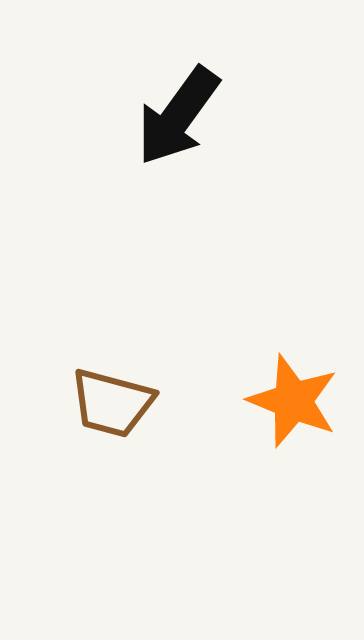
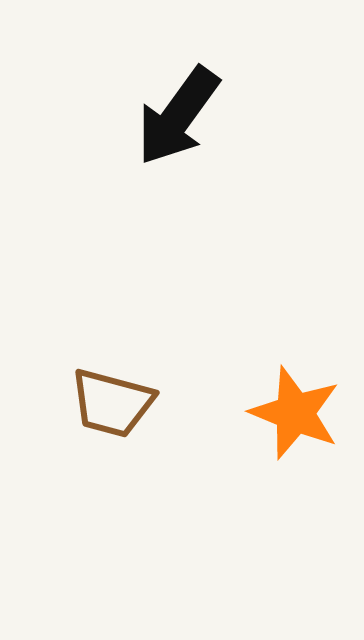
orange star: moved 2 px right, 12 px down
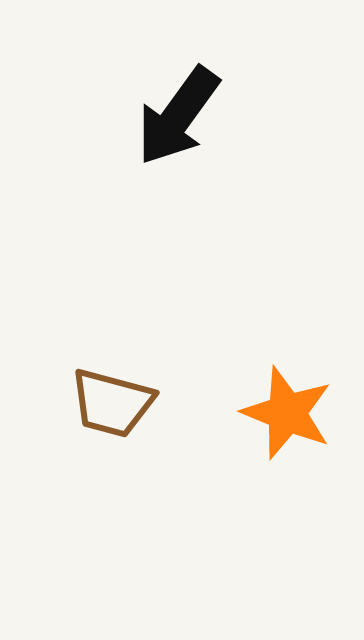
orange star: moved 8 px left
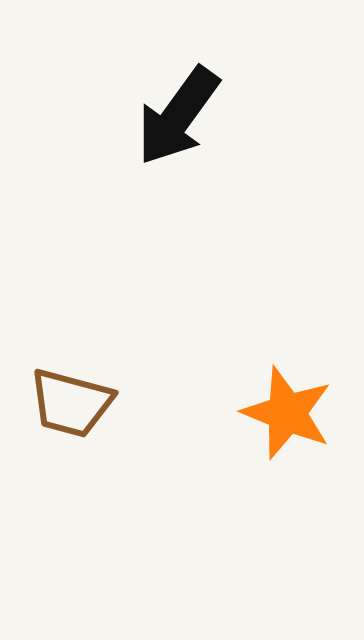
brown trapezoid: moved 41 px left
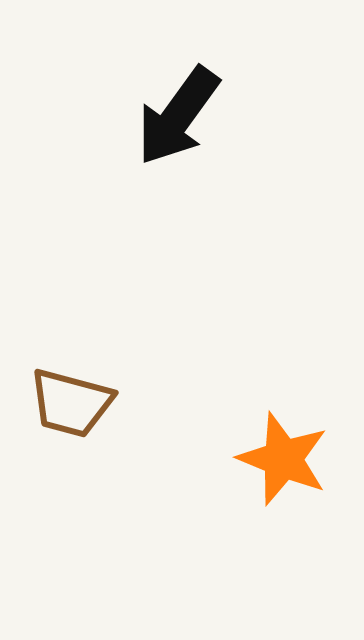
orange star: moved 4 px left, 46 px down
